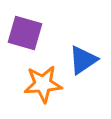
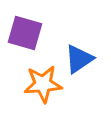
blue triangle: moved 4 px left, 1 px up
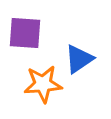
purple square: rotated 12 degrees counterclockwise
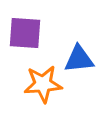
blue triangle: rotated 28 degrees clockwise
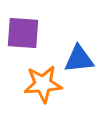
purple square: moved 2 px left
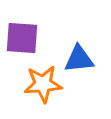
purple square: moved 1 px left, 5 px down
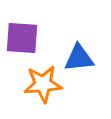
blue triangle: moved 1 px up
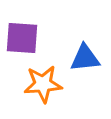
blue triangle: moved 6 px right
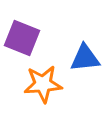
purple square: rotated 18 degrees clockwise
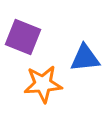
purple square: moved 1 px right, 1 px up
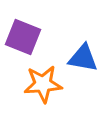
blue triangle: moved 2 px left; rotated 16 degrees clockwise
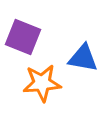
orange star: moved 1 px left, 1 px up
